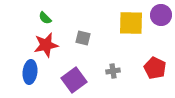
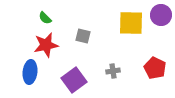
gray square: moved 2 px up
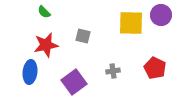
green semicircle: moved 1 px left, 6 px up
purple square: moved 2 px down
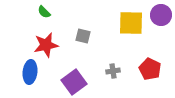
red pentagon: moved 5 px left, 1 px down
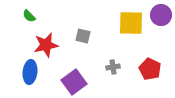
green semicircle: moved 15 px left, 4 px down
gray cross: moved 4 px up
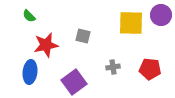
red pentagon: rotated 20 degrees counterclockwise
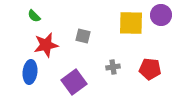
green semicircle: moved 5 px right
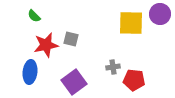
purple circle: moved 1 px left, 1 px up
gray square: moved 12 px left, 3 px down
red pentagon: moved 16 px left, 11 px down
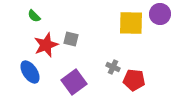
red star: rotated 10 degrees counterclockwise
gray cross: rotated 32 degrees clockwise
blue ellipse: rotated 40 degrees counterclockwise
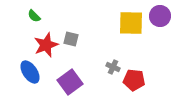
purple circle: moved 2 px down
purple square: moved 4 px left
